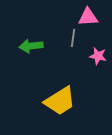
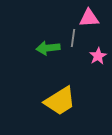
pink triangle: moved 1 px right, 1 px down
green arrow: moved 17 px right, 2 px down
pink star: rotated 30 degrees clockwise
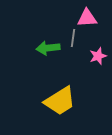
pink triangle: moved 2 px left
pink star: rotated 12 degrees clockwise
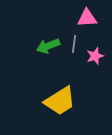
gray line: moved 1 px right, 6 px down
green arrow: moved 2 px up; rotated 15 degrees counterclockwise
pink star: moved 3 px left
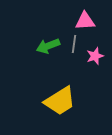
pink triangle: moved 2 px left, 3 px down
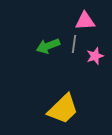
yellow trapezoid: moved 3 px right, 8 px down; rotated 12 degrees counterclockwise
